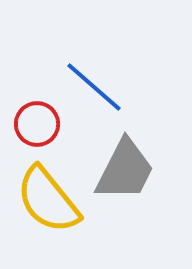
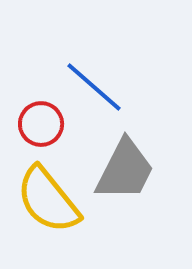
red circle: moved 4 px right
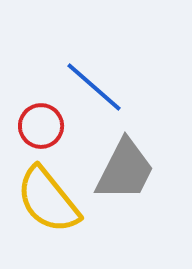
red circle: moved 2 px down
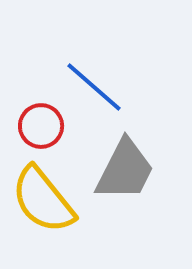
yellow semicircle: moved 5 px left
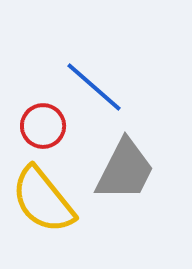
red circle: moved 2 px right
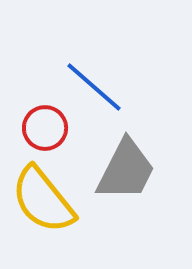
red circle: moved 2 px right, 2 px down
gray trapezoid: moved 1 px right
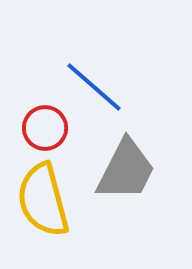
yellow semicircle: rotated 24 degrees clockwise
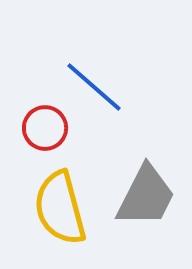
gray trapezoid: moved 20 px right, 26 px down
yellow semicircle: moved 17 px right, 8 px down
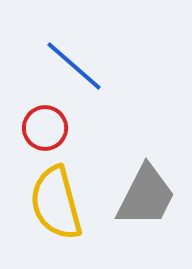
blue line: moved 20 px left, 21 px up
yellow semicircle: moved 4 px left, 5 px up
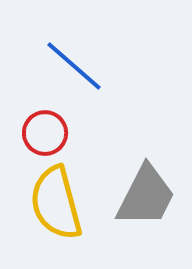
red circle: moved 5 px down
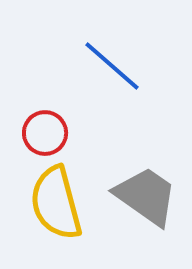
blue line: moved 38 px right
gray trapezoid: rotated 82 degrees counterclockwise
